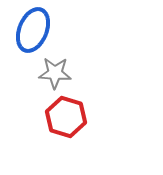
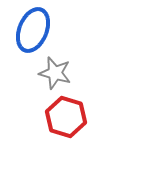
gray star: rotated 12 degrees clockwise
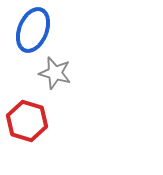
red hexagon: moved 39 px left, 4 px down
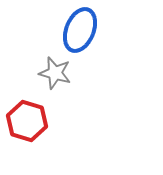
blue ellipse: moved 47 px right
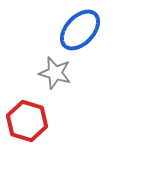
blue ellipse: rotated 21 degrees clockwise
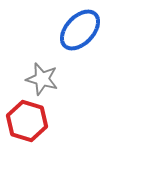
gray star: moved 13 px left, 6 px down
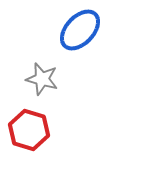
red hexagon: moved 2 px right, 9 px down
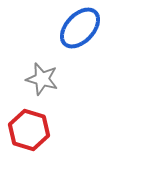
blue ellipse: moved 2 px up
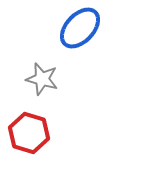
red hexagon: moved 3 px down
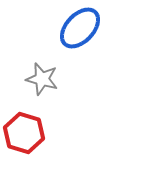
red hexagon: moved 5 px left
